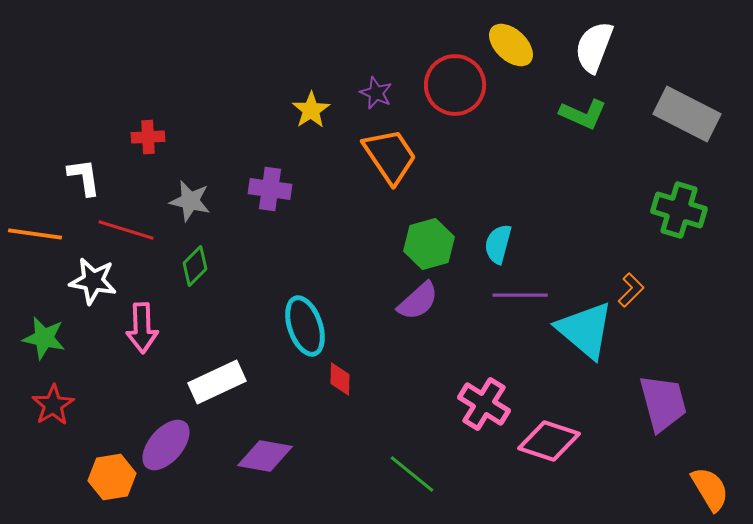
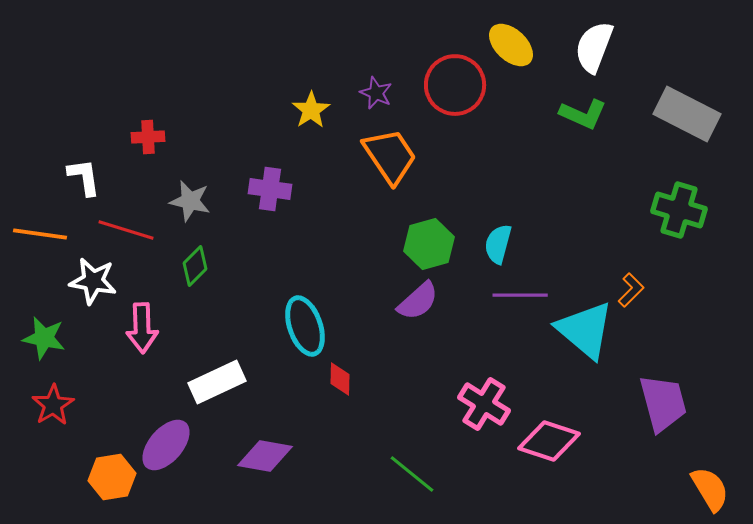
orange line: moved 5 px right
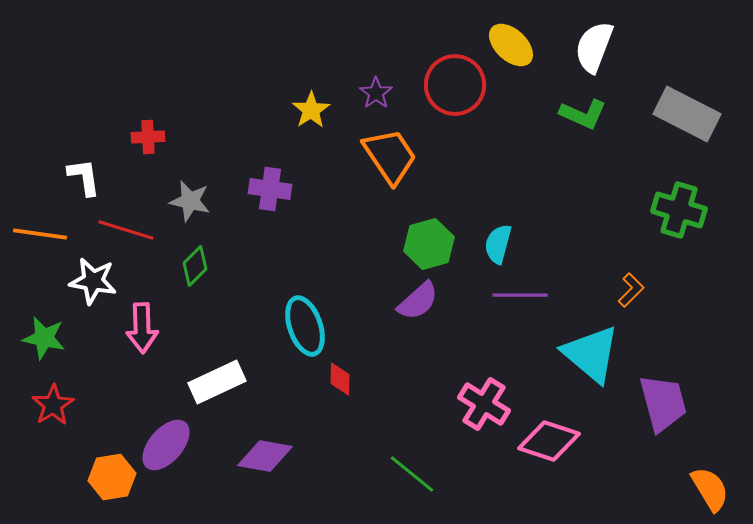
purple star: rotated 12 degrees clockwise
cyan triangle: moved 6 px right, 24 px down
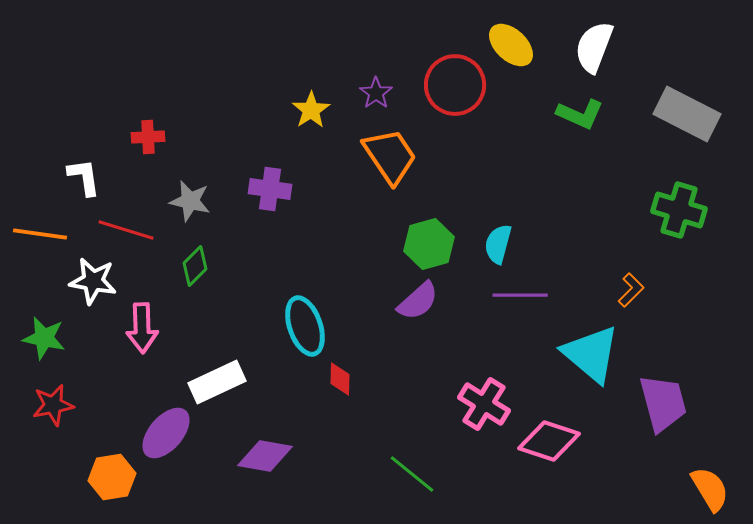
green L-shape: moved 3 px left
red star: rotated 21 degrees clockwise
purple ellipse: moved 12 px up
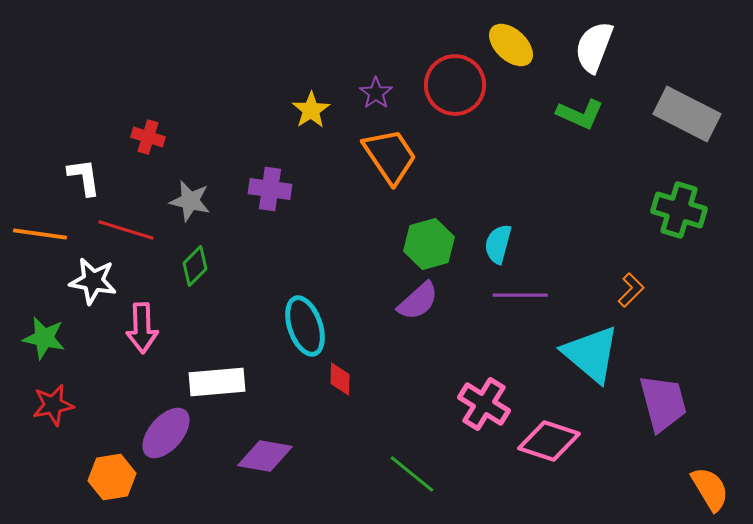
red cross: rotated 20 degrees clockwise
white rectangle: rotated 20 degrees clockwise
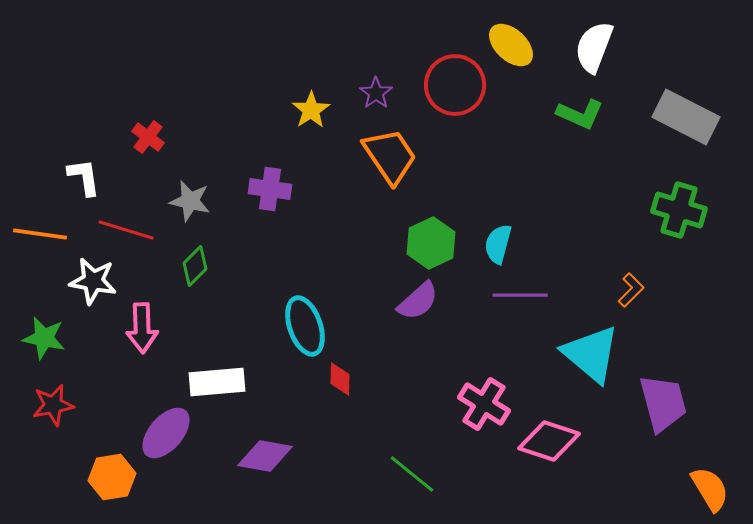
gray rectangle: moved 1 px left, 3 px down
red cross: rotated 20 degrees clockwise
green hexagon: moved 2 px right, 1 px up; rotated 9 degrees counterclockwise
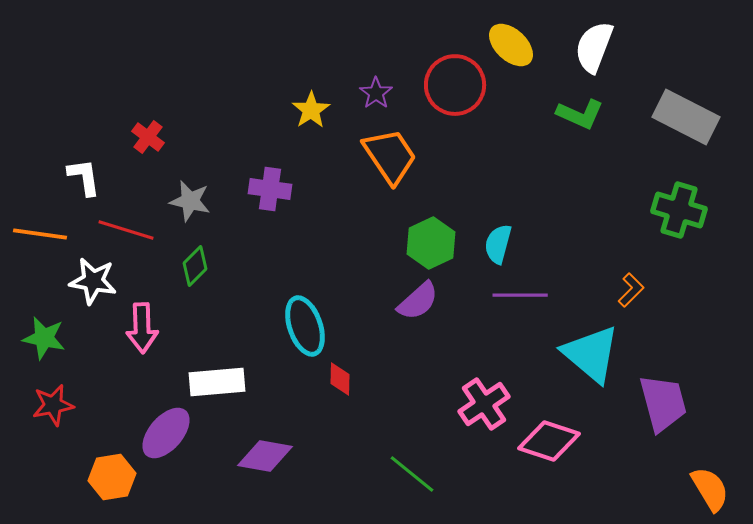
pink cross: rotated 24 degrees clockwise
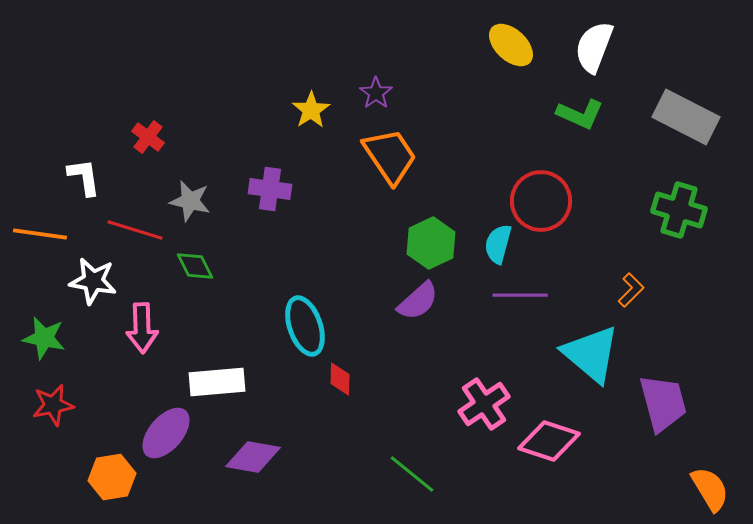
red circle: moved 86 px right, 116 px down
red line: moved 9 px right
green diamond: rotated 72 degrees counterclockwise
purple diamond: moved 12 px left, 1 px down
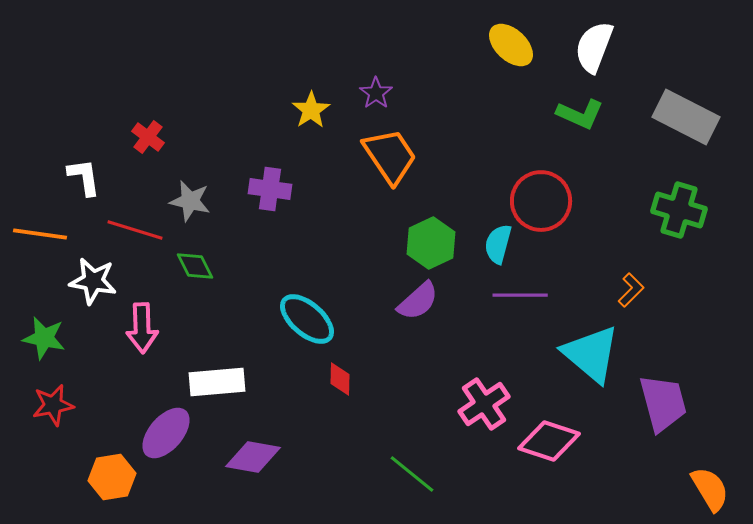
cyan ellipse: moved 2 px right, 7 px up; rotated 30 degrees counterclockwise
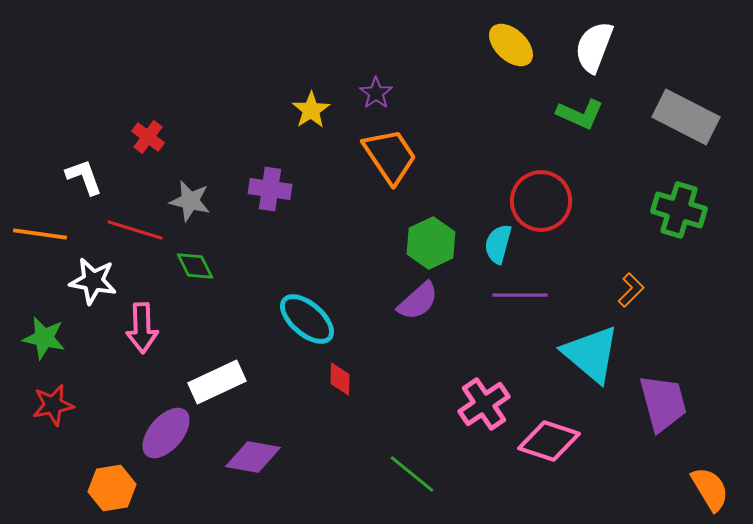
white L-shape: rotated 12 degrees counterclockwise
white rectangle: rotated 20 degrees counterclockwise
orange hexagon: moved 11 px down
